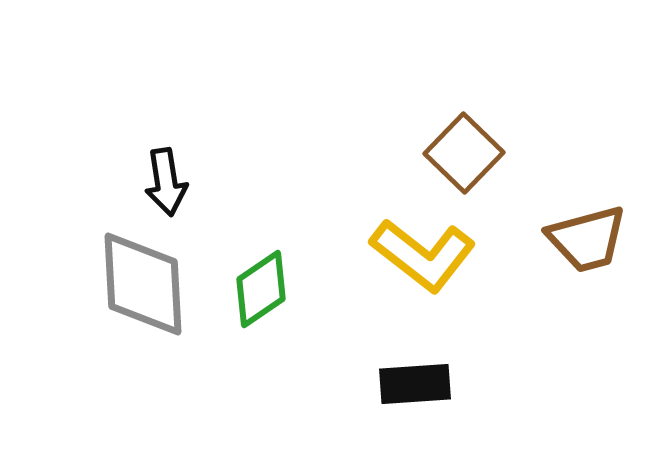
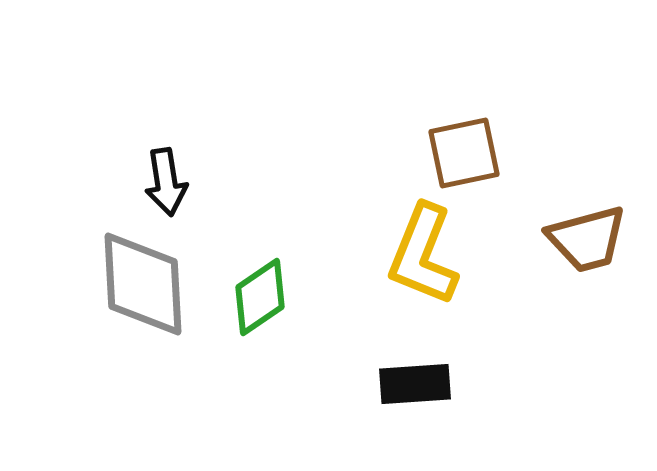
brown square: rotated 34 degrees clockwise
yellow L-shape: rotated 74 degrees clockwise
green diamond: moved 1 px left, 8 px down
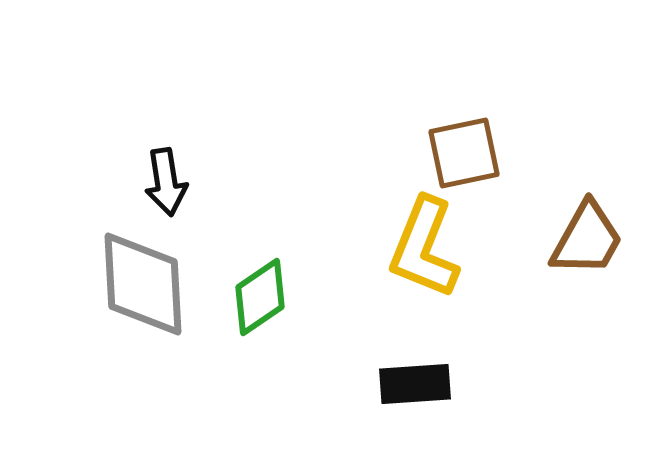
brown trapezoid: rotated 46 degrees counterclockwise
yellow L-shape: moved 1 px right, 7 px up
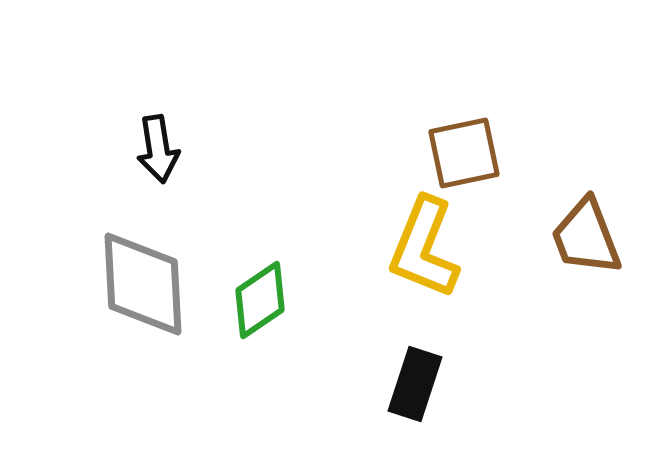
black arrow: moved 8 px left, 33 px up
brown trapezoid: moved 1 px left, 2 px up; rotated 130 degrees clockwise
green diamond: moved 3 px down
black rectangle: rotated 68 degrees counterclockwise
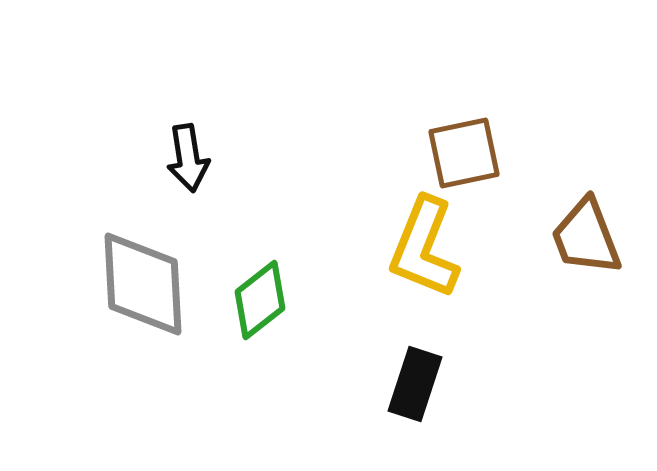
black arrow: moved 30 px right, 9 px down
green diamond: rotated 4 degrees counterclockwise
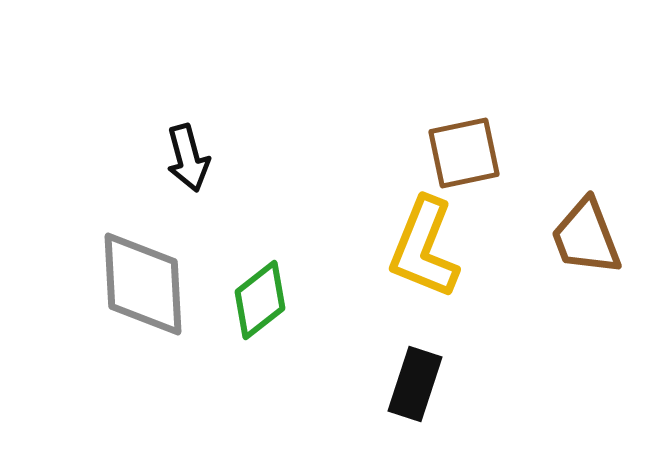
black arrow: rotated 6 degrees counterclockwise
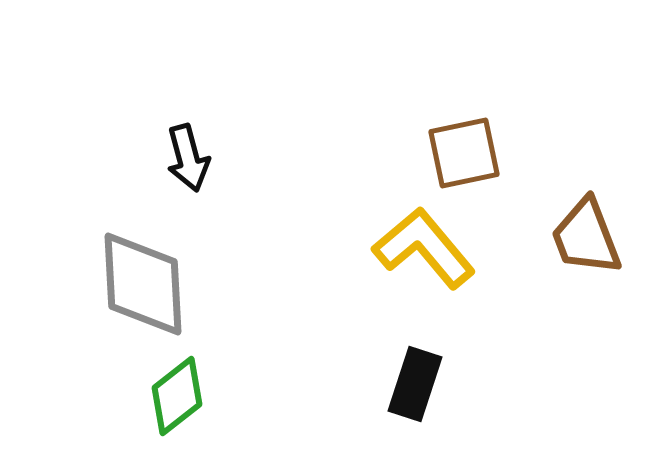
yellow L-shape: rotated 118 degrees clockwise
green diamond: moved 83 px left, 96 px down
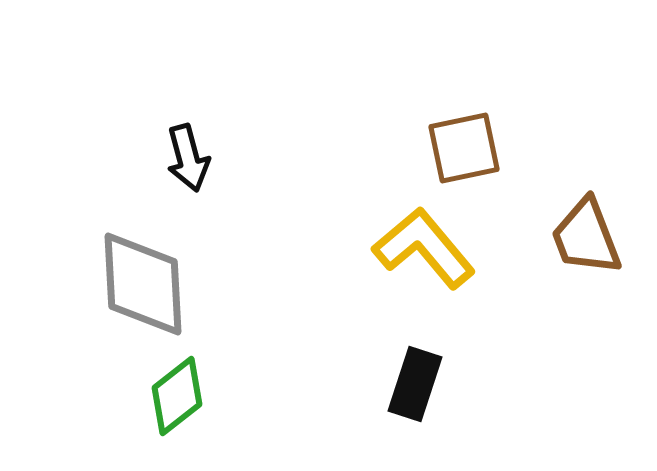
brown square: moved 5 px up
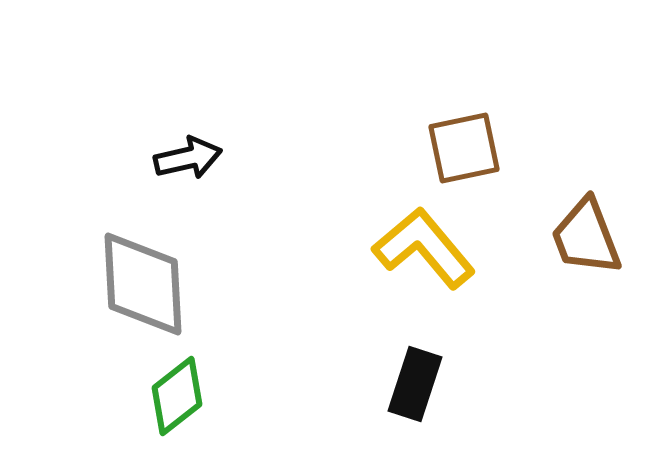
black arrow: rotated 88 degrees counterclockwise
